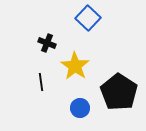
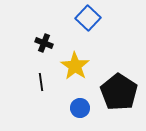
black cross: moved 3 px left
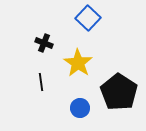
yellow star: moved 3 px right, 3 px up
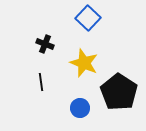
black cross: moved 1 px right, 1 px down
yellow star: moved 6 px right; rotated 12 degrees counterclockwise
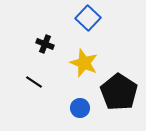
black line: moved 7 px left; rotated 48 degrees counterclockwise
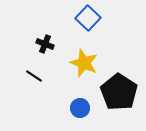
black line: moved 6 px up
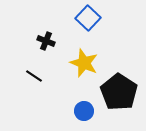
black cross: moved 1 px right, 3 px up
blue circle: moved 4 px right, 3 px down
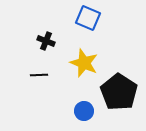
blue square: rotated 20 degrees counterclockwise
black line: moved 5 px right, 1 px up; rotated 36 degrees counterclockwise
